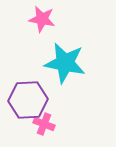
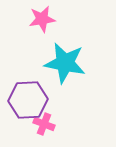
pink star: rotated 20 degrees counterclockwise
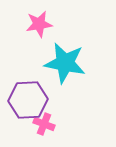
pink star: moved 3 px left, 5 px down
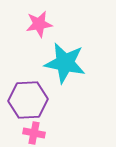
pink cross: moved 10 px left, 9 px down; rotated 10 degrees counterclockwise
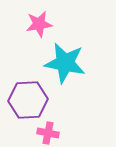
pink cross: moved 14 px right
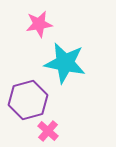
purple hexagon: rotated 12 degrees counterclockwise
pink cross: moved 2 px up; rotated 30 degrees clockwise
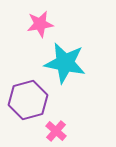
pink star: moved 1 px right
pink cross: moved 8 px right
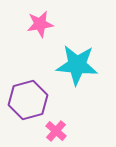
cyan star: moved 12 px right, 2 px down; rotated 6 degrees counterclockwise
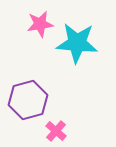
cyan star: moved 22 px up
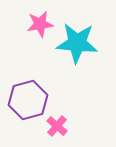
pink cross: moved 1 px right, 5 px up
